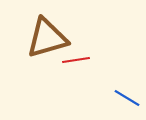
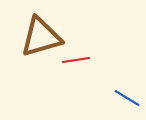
brown triangle: moved 6 px left, 1 px up
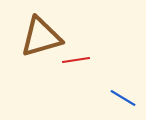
blue line: moved 4 px left
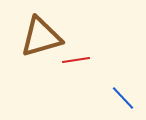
blue line: rotated 16 degrees clockwise
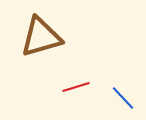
red line: moved 27 px down; rotated 8 degrees counterclockwise
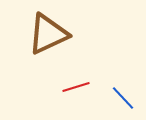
brown triangle: moved 7 px right, 3 px up; rotated 9 degrees counterclockwise
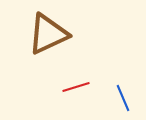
blue line: rotated 20 degrees clockwise
